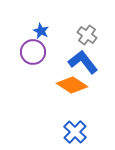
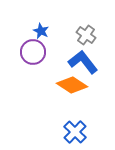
gray cross: moved 1 px left
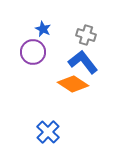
blue star: moved 2 px right, 2 px up
gray cross: rotated 18 degrees counterclockwise
orange diamond: moved 1 px right, 1 px up
blue cross: moved 27 px left
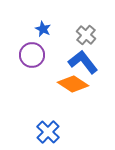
gray cross: rotated 24 degrees clockwise
purple circle: moved 1 px left, 3 px down
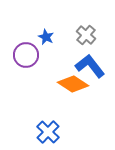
blue star: moved 3 px right, 8 px down
purple circle: moved 6 px left
blue L-shape: moved 7 px right, 4 px down
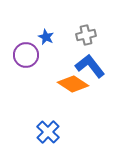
gray cross: rotated 36 degrees clockwise
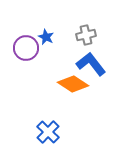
purple circle: moved 7 px up
blue L-shape: moved 1 px right, 2 px up
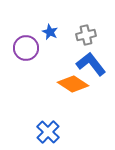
blue star: moved 4 px right, 5 px up
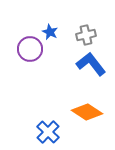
purple circle: moved 4 px right, 1 px down
orange diamond: moved 14 px right, 28 px down
